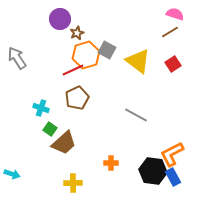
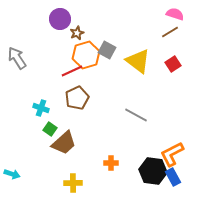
red line: moved 1 px left, 1 px down
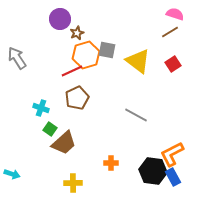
gray square: rotated 18 degrees counterclockwise
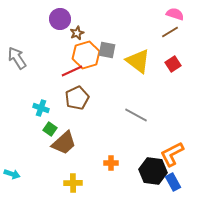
blue rectangle: moved 5 px down
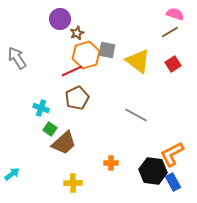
cyan arrow: rotated 56 degrees counterclockwise
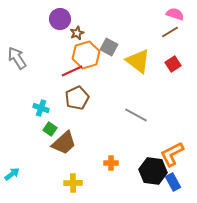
gray square: moved 2 px right, 3 px up; rotated 18 degrees clockwise
